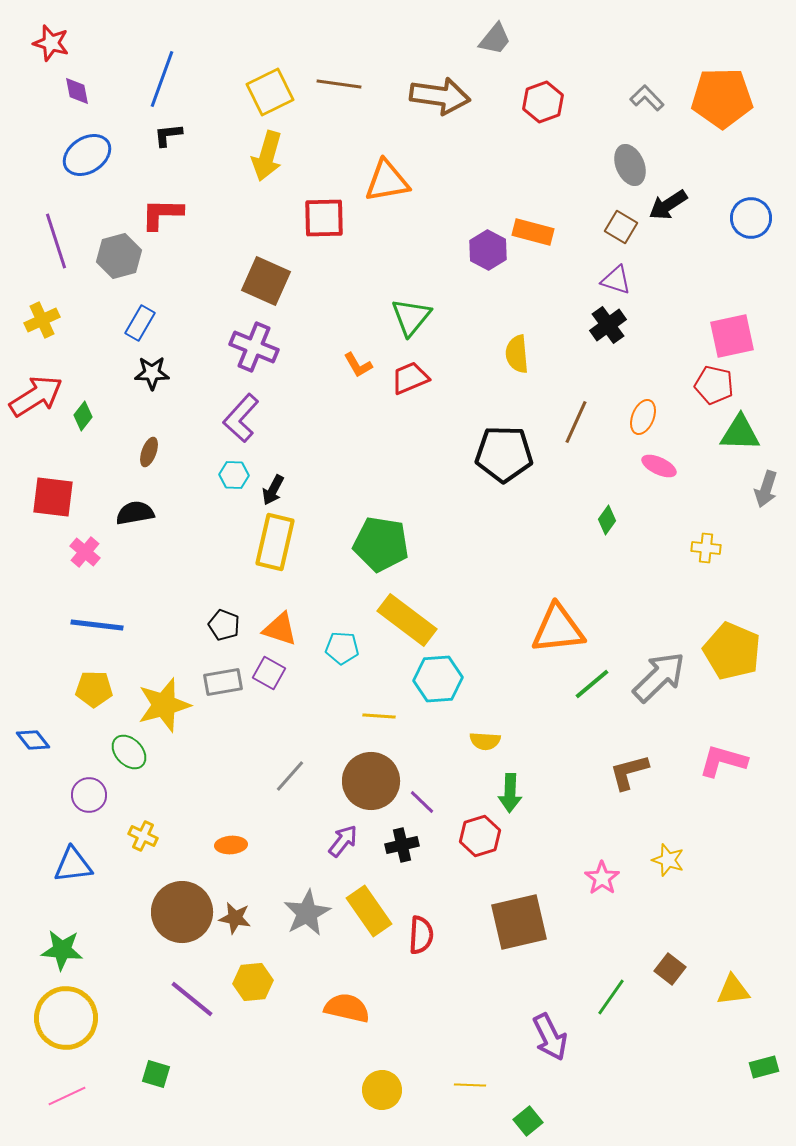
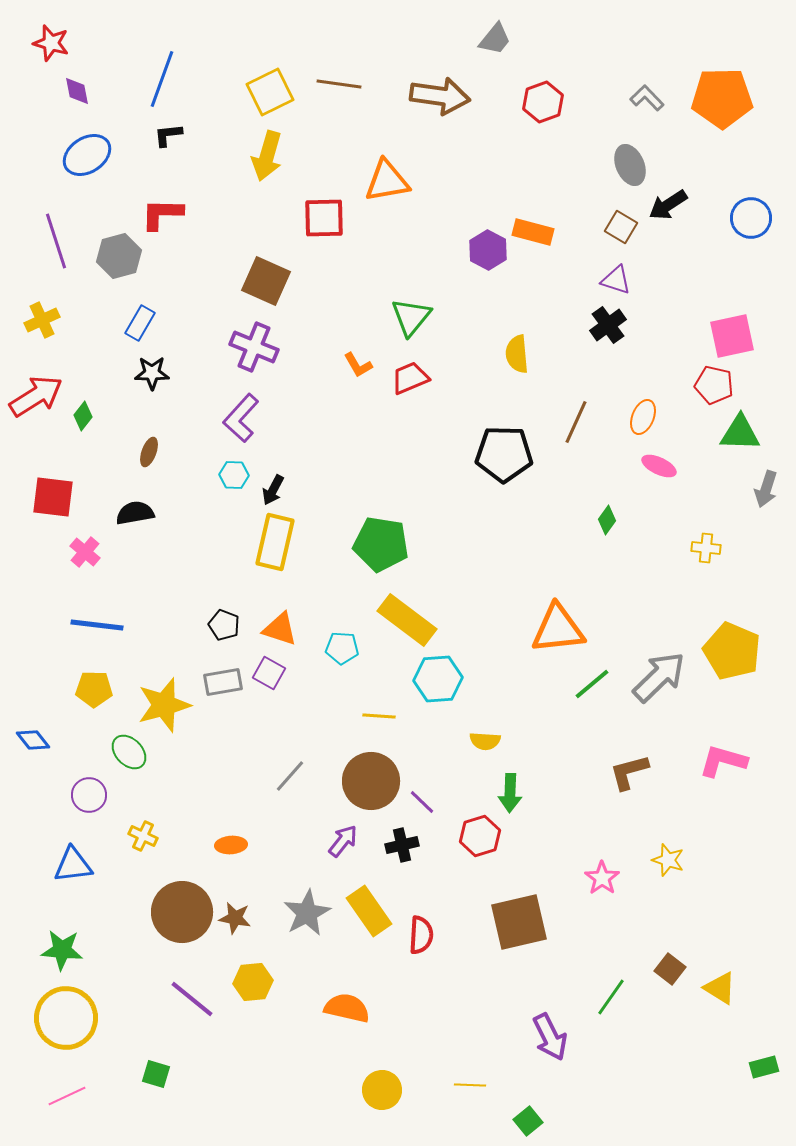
yellow triangle at (733, 990): moved 13 px left, 2 px up; rotated 39 degrees clockwise
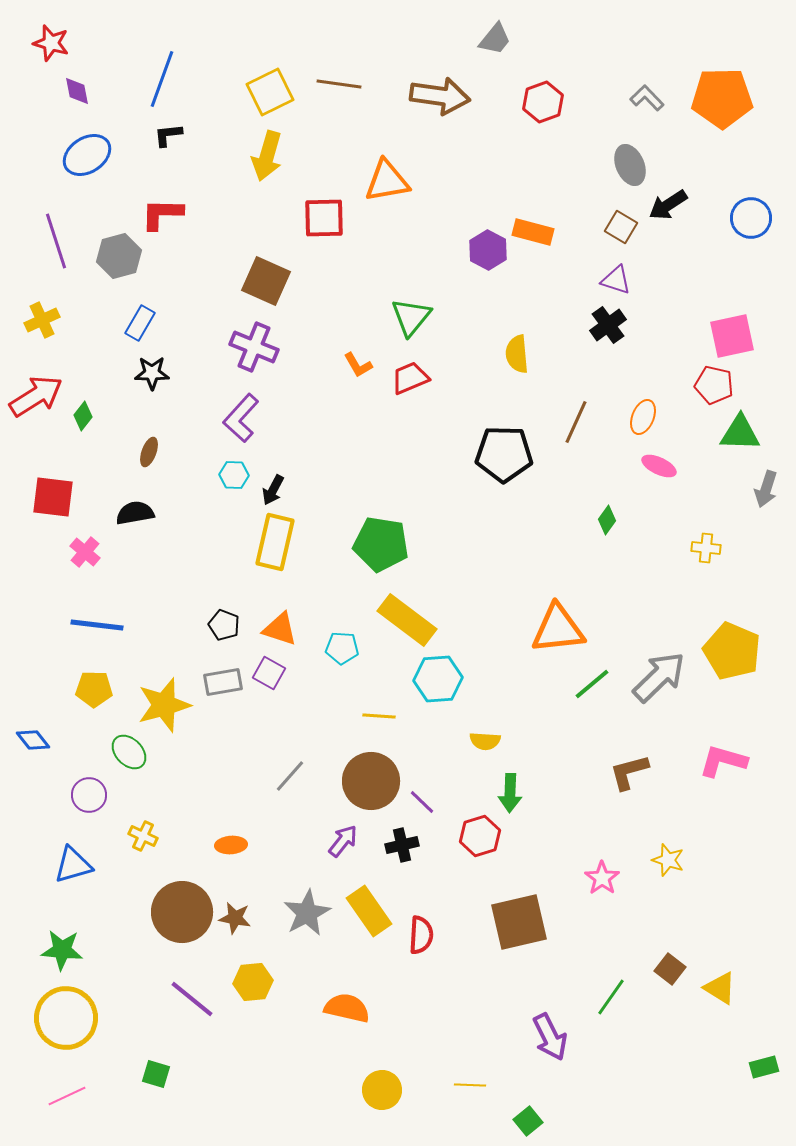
blue triangle at (73, 865): rotated 9 degrees counterclockwise
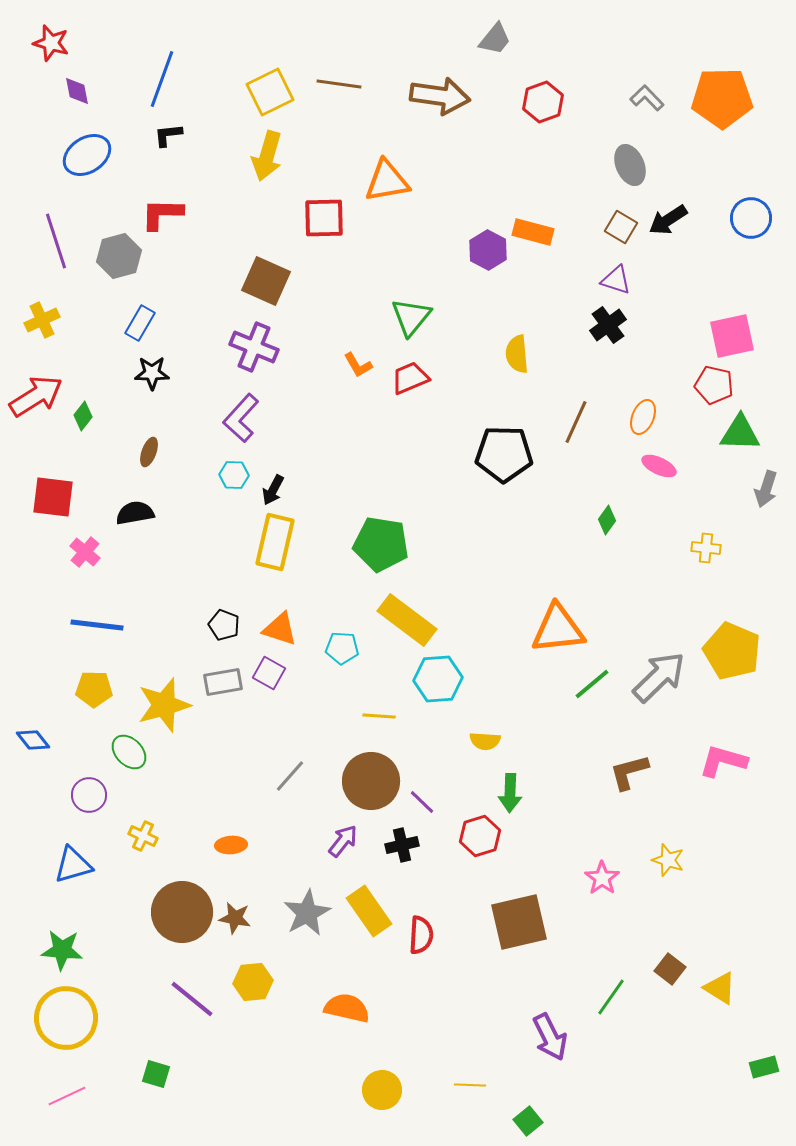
black arrow at (668, 205): moved 15 px down
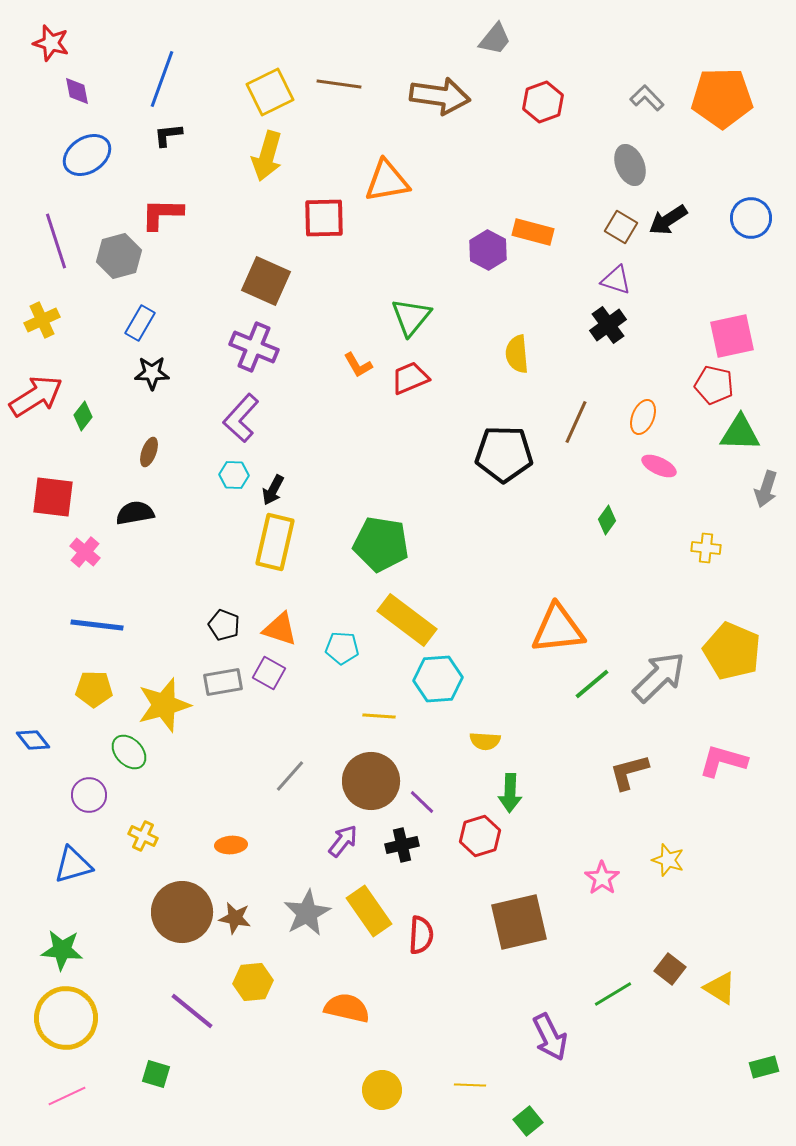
green line at (611, 997): moved 2 px right, 3 px up; rotated 24 degrees clockwise
purple line at (192, 999): moved 12 px down
